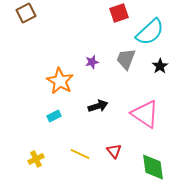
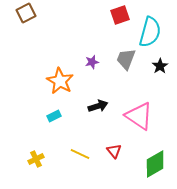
red square: moved 1 px right, 2 px down
cyan semicircle: rotated 32 degrees counterclockwise
pink triangle: moved 6 px left, 2 px down
green diamond: moved 2 px right, 3 px up; rotated 68 degrees clockwise
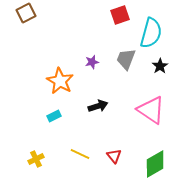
cyan semicircle: moved 1 px right, 1 px down
pink triangle: moved 12 px right, 6 px up
red triangle: moved 5 px down
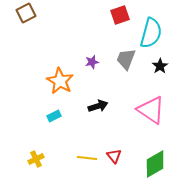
yellow line: moved 7 px right, 4 px down; rotated 18 degrees counterclockwise
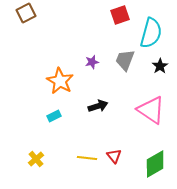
gray trapezoid: moved 1 px left, 1 px down
yellow cross: rotated 14 degrees counterclockwise
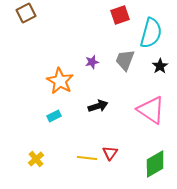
red triangle: moved 4 px left, 3 px up; rotated 14 degrees clockwise
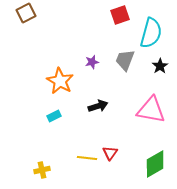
pink triangle: rotated 24 degrees counterclockwise
yellow cross: moved 6 px right, 11 px down; rotated 28 degrees clockwise
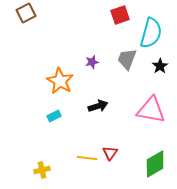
gray trapezoid: moved 2 px right, 1 px up
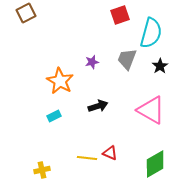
pink triangle: rotated 20 degrees clockwise
red triangle: rotated 42 degrees counterclockwise
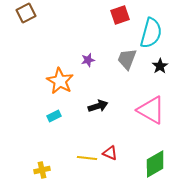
purple star: moved 4 px left, 2 px up
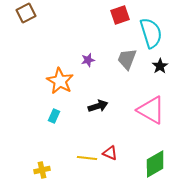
cyan semicircle: rotated 32 degrees counterclockwise
cyan rectangle: rotated 40 degrees counterclockwise
